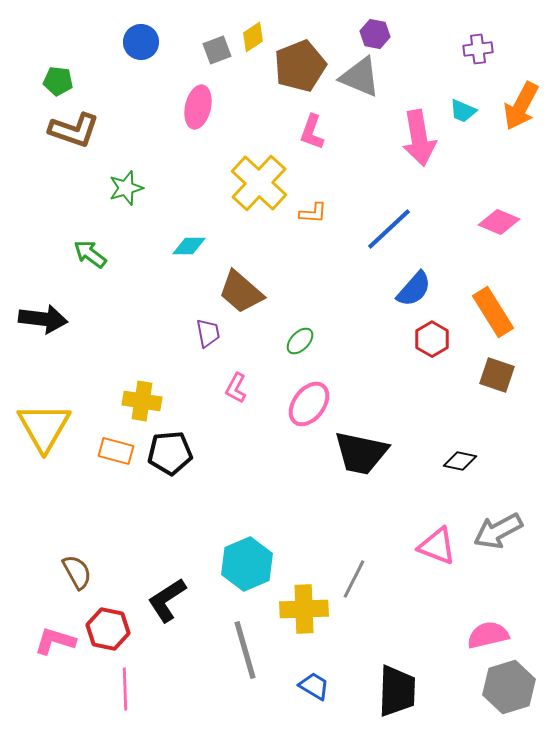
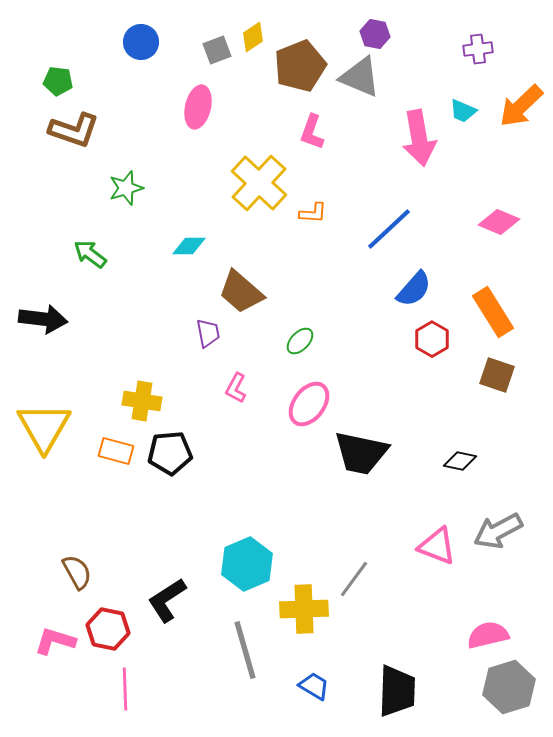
orange arrow at (521, 106): rotated 18 degrees clockwise
gray line at (354, 579): rotated 9 degrees clockwise
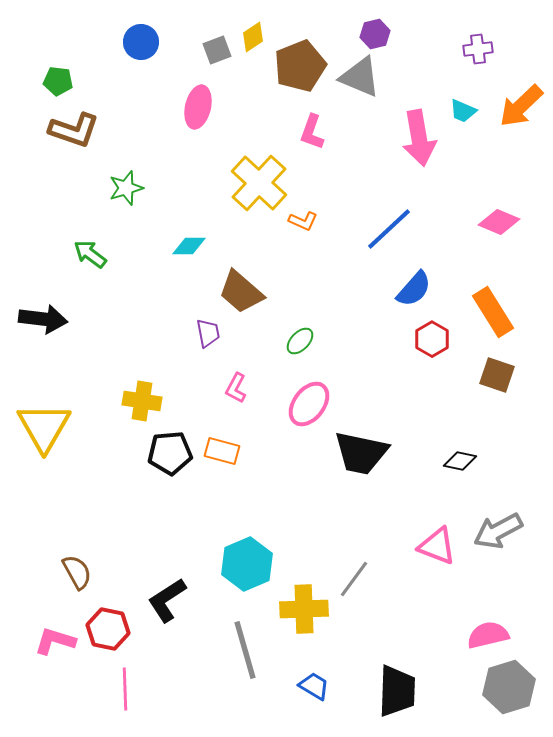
purple hexagon at (375, 34): rotated 24 degrees counterclockwise
orange L-shape at (313, 213): moved 10 px left, 8 px down; rotated 20 degrees clockwise
orange rectangle at (116, 451): moved 106 px right
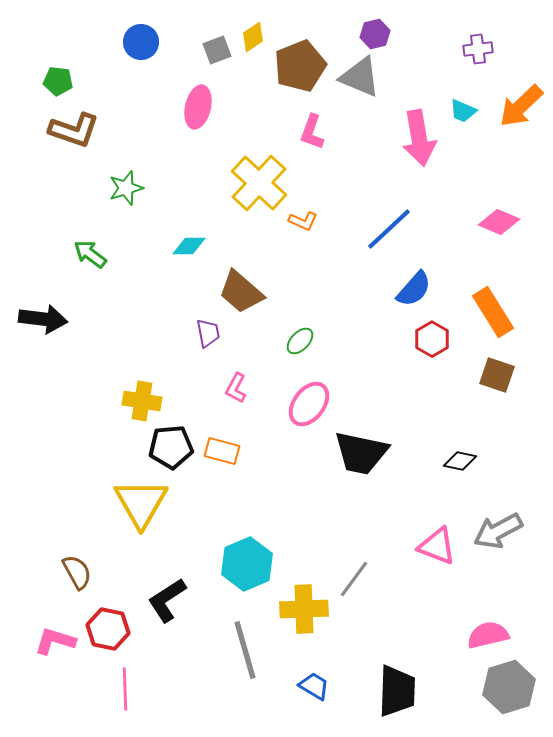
yellow triangle at (44, 427): moved 97 px right, 76 px down
black pentagon at (170, 453): moved 1 px right, 6 px up
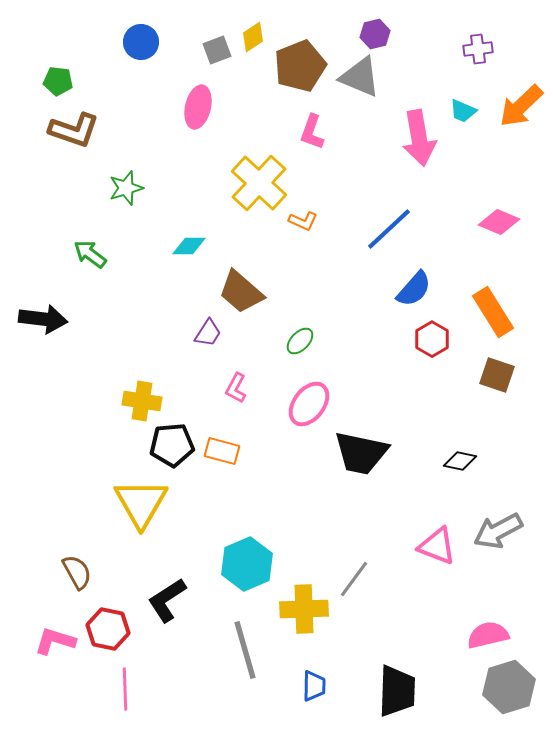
purple trapezoid at (208, 333): rotated 44 degrees clockwise
black pentagon at (171, 447): moved 1 px right, 2 px up
blue trapezoid at (314, 686): rotated 60 degrees clockwise
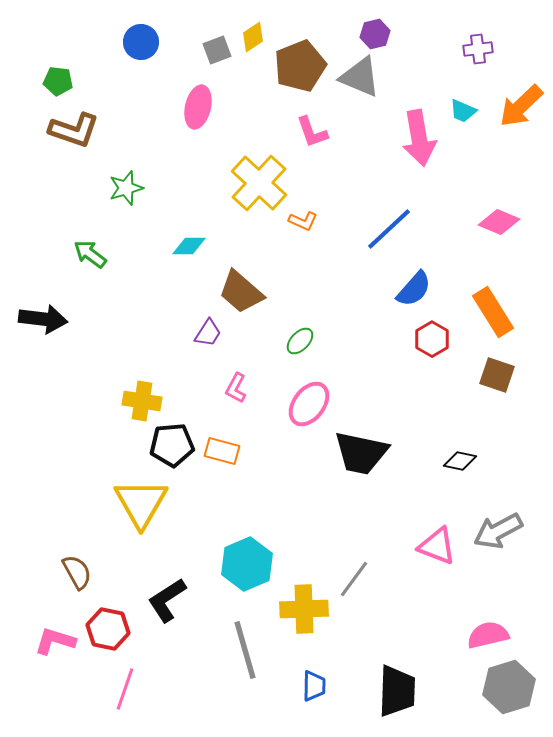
pink L-shape at (312, 132): rotated 39 degrees counterclockwise
pink line at (125, 689): rotated 21 degrees clockwise
